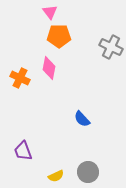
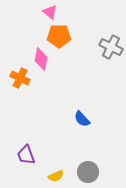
pink triangle: rotated 14 degrees counterclockwise
pink diamond: moved 8 px left, 9 px up
purple trapezoid: moved 3 px right, 4 px down
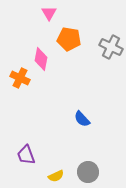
pink triangle: moved 1 px left, 1 px down; rotated 21 degrees clockwise
orange pentagon: moved 10 px right, 3 px down; rotated 10 degrees clockwise
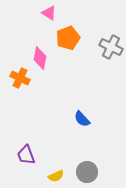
pink triangle: rotated 28 degrees counterclockwise
orange pentagon: moved 1 px left, 1 px up; rotated 30 degrees counterclockwise
pink diamond: moved 1 px left, 1 px up
gray circle: moved 1 px left
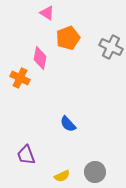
pink triangle: moved 2 px left
blue semicircle: moved 14 px left, 5 px down
gray circle: moved 8 px right
yellow semicircle: moved 6 px right
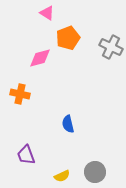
pink diamond: rotated 65 degrees clockwise
orange cross: moved 16 px down; rotated 12 degrees counterclockwise
blue semicircle: rotated 30 degrees clockwise
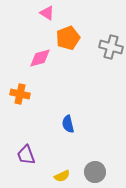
gray cross: rotated 10 degrees counterclockwise
